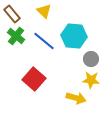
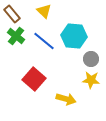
yellow arrow: moved 10 px left, 1 px down
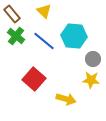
gray circle: moved 2 px right
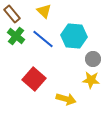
blue line: moved 1 px left, 2 px up
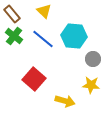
green cross: moved 2 px left
yellow star: moved 5 px down
yellow arrow: moved 1 px left, 2 px down
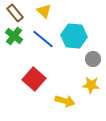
brown rectangle: moved 3 px right, 1 px up
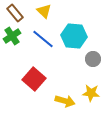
green cross: moved 2 px left; rotated 18 degrees clockwise
yellow star: moved 8 px down
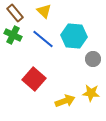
green cross: moved 1 px right, 1 px up; rotated 30 degrees counterclockwise
yellow arrow: rotated 36 degrees counterclockwise
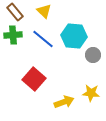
brown rectangle: moved 1 px up
green cross: rotated 30 degrees counterclockwise
gray circle: moved 4 px up
yellow arrow: moved 1 px left, 1 px down
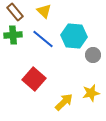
yellow star: rotated 18 degrees counterclockwise
yellow arrow: rotated 24 degrees counterclockwise
